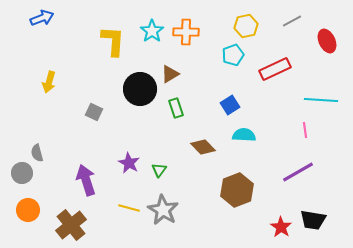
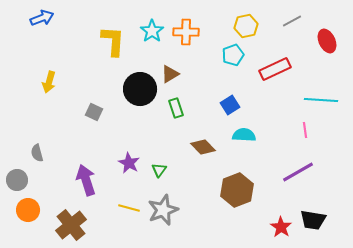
gray circle: moved 5 px left, 7 px down
gray star: rotated 20 degrees clockwise
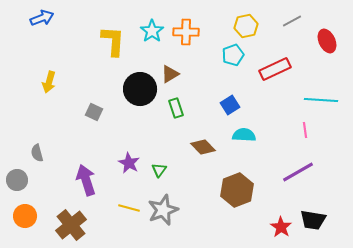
orange circle: moved 3 px left, 6 px down
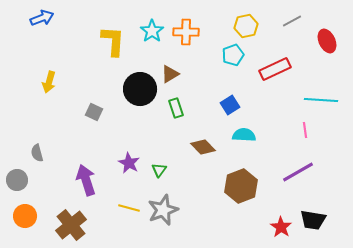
brown hexagon: moved 4 px right, 4 px up
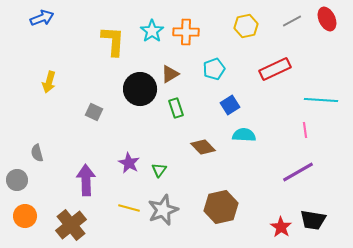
red ellipse: moved 22 px up
cyan pentagon: moved 19 px left, 14 px down
purple arrow: rotated 16 degrees clockwise
brown hexagon: moved 20 px left, 21 px down; rotated 8 degrees clockwise
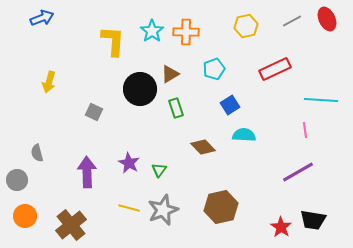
purple arrow: moved 1 px right, 8 px up
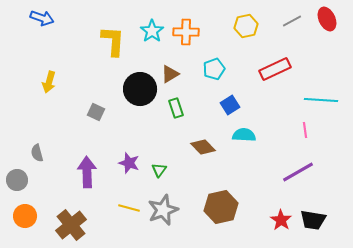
blue arrow: rotated 40 degrees clockwise
gray square: moved 2 px right
purple star: rotated 10 degrees counterclockwise
red star: moved 7 px up
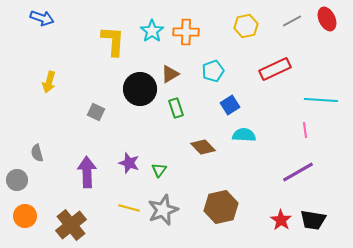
cyan pentagon: moved 1 px left, 2 px down
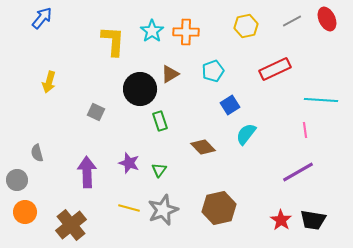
blue arrow: rotated 70 degrees counterclockwise
green rectangle: moved 16 px left, 13 px down
cyan semicircle: moved 2 px right, 1 px up; rotated 55 degrees counterclockwise
brown hexagon: moved 2 px left, 1 px down
orange circle: moved 4 px up
